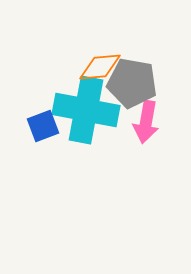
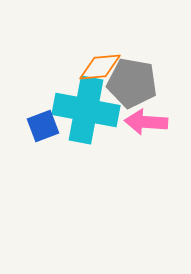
pink arrow: rotated 84 degrees clockwise
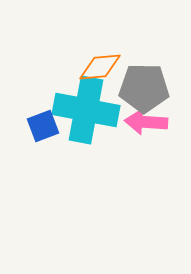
gray pentagon: moved 12 px right, 5 px down; rotated 9 degrees counterclockwise
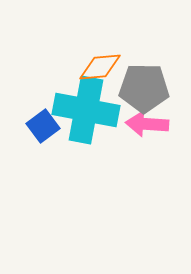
pink arrow: moved 1 px right, 2 px down
blue square: rotated 16 degrees counterclockwise
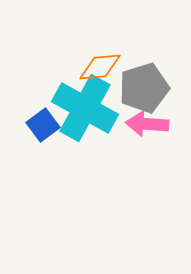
gray pentagon: rotated 18 degrees counterclockwise
cyan cross: moved 1 px left, 2 px up; rotated 18 degrees clockwise
blue square: moved 1 px up
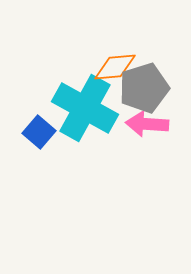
orange diamond: moved 15 px right
blue square: moved 4 px left, 7 px down; rotated 12 degrees counterclockwise
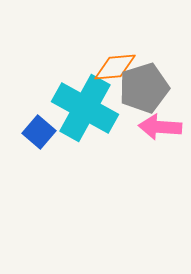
pink arrow: moved 13 px right, 3 px down
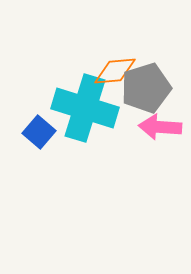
orange diamond: moved 4 px down
gray pentagon: moved 2 px right
cyan cross: rotated 12 degrees counterclockwise
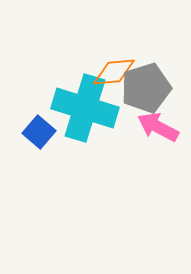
orange diamond: moved 1 px left, 1 px down
pink arrow: moved 2 px left; rotated 24 degrees clockwise
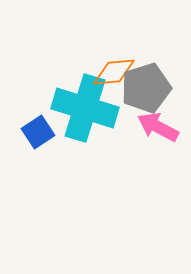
blue square: moved 1 px left; rotated 16 degrees clockwise
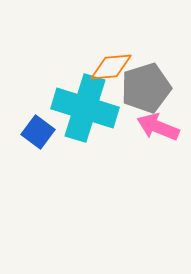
orange diamond: moved 3 px left, 5 px up
pink arrow: rotated 6 degrees counterclockwise
blue square: rotated 20 degrees counterclockwise
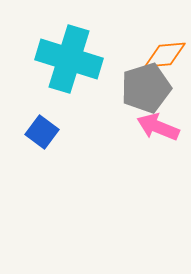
orange diamond: moved 54 px right, 12 px up
cyan cross: moved 16 px left, 49 px up
blue square: moved 4 px right
